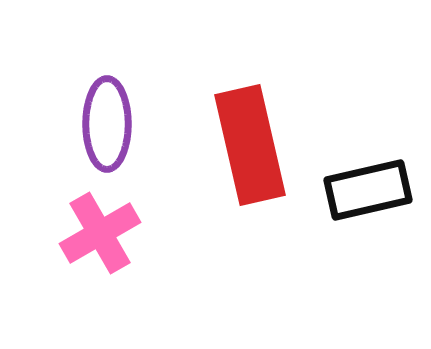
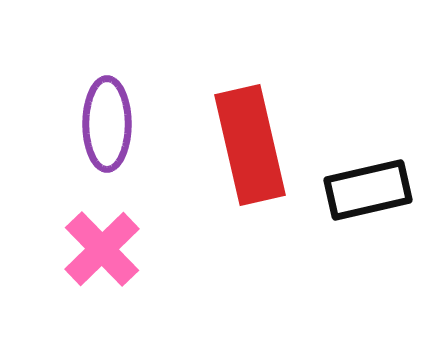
pink cross: moved 2 px right, 16 px down; rotated 14 degrees counterclockwise
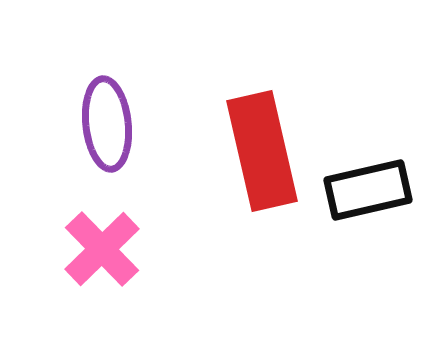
purple ellipse: rotated 6 degrees counterclockwise
red rectangle: moved 12 px right, 6 px down
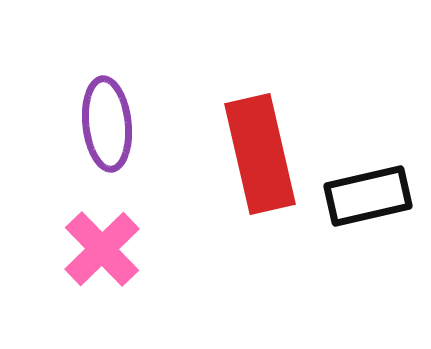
red rectangle: moved 2 px left, 3 px down
black rectangle: moved 6 px down
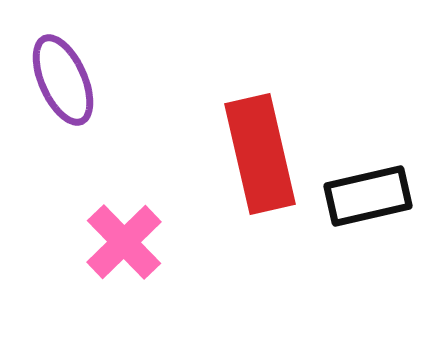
purple ellipse: moved 44 px left, 44 px up; rotated 18 degrees counterclockwise
pink cross: moved 22 px right, 7 px up
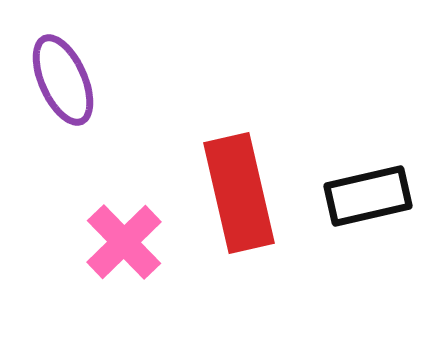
red rectangle: moved 21 px left, 39 px down
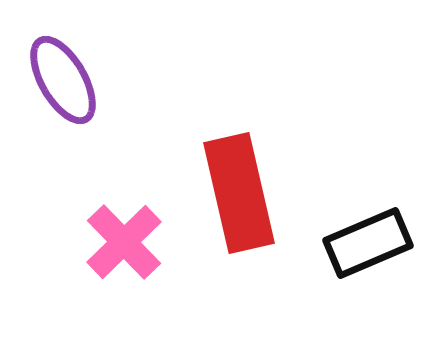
purple ellipse: rotated 6 degrees counterclockwise
black rectangle: moved 47 px down; rotated 10 degrees counterclockwise
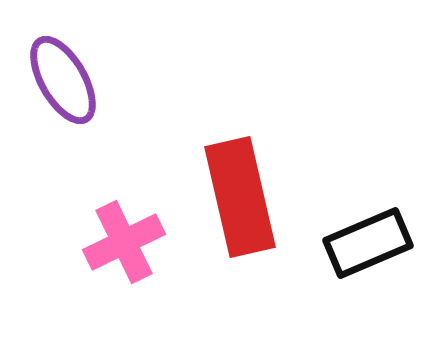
red rectangle: moved 1 px right, 4 px down
pink cross: rotated 18 degrees clockwise
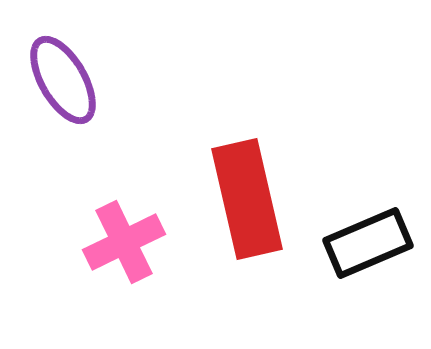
red rectangle: moved 7 px right, 2 px down
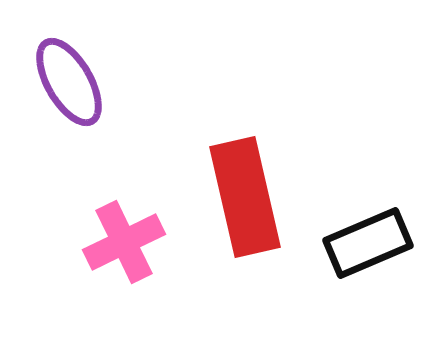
purple ellipse: moved 6 px right, 2 px down
red rectangle: moved 2 px left, 2 px up
